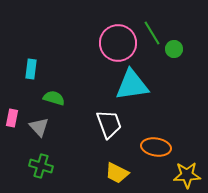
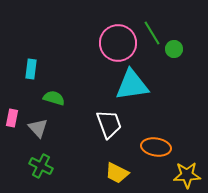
gray triangle: moved 1 px left, 1 px down
green cross: rotated 10 degrees clockwise
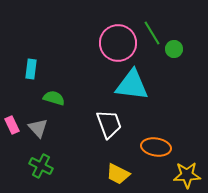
cyan triangle: rotated 15 degrees clockwise
pink rectangle: moved 7 px down; rotated 36 degrees counterclockwise
yellow trapezoid: moved 1 px right, 1 px down
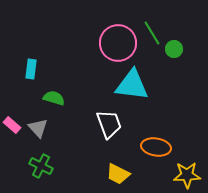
pink rectangle: rotated 24 degrees counterclockwise
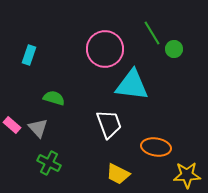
pink circle: moved 13 px left, 6 px down
cyan rectangle: moved 2 px left, 14 px up; rotated 12 degrees clockwise
green cross: moved 8 px right, 3 px up
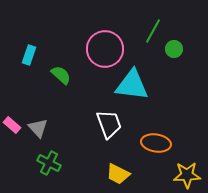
green line: moved 1 px right, 2 px up; rotated 60 degrees clockwise
green semicircle: moved 7 px right, 23 px up; rotated 25 degrees clockwise
orange ellipse: moved 4 px up
